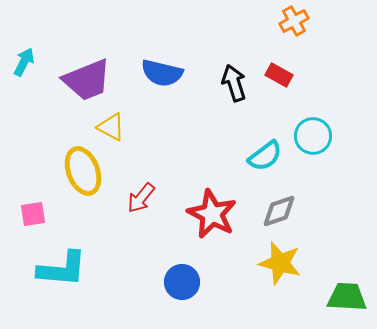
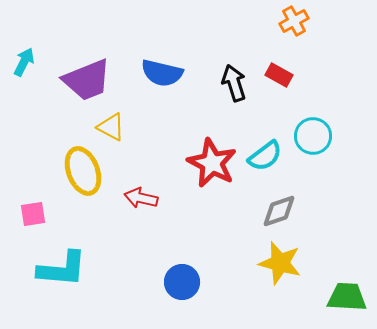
red arrow: rotated 64 degrees clockwise
red star: moved 51 px up
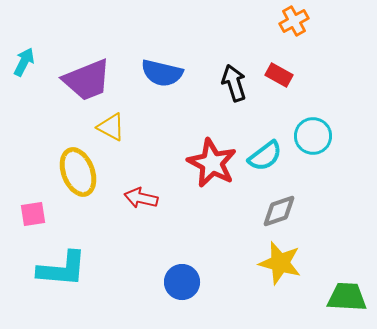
yellow ellipse: moved 5 px left, 1 px down
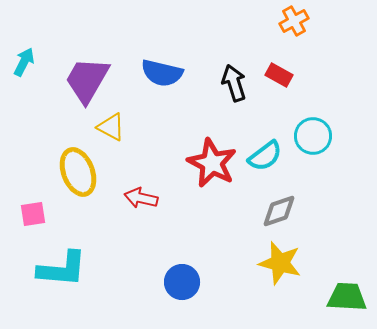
purple trapezoid: rotated 142 degrees clockwise
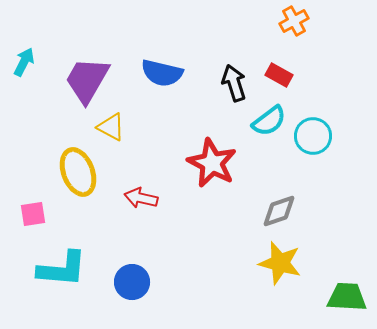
cyan semicircle: moved 4 px right, 35 px up
blue circle: moved 50 px left
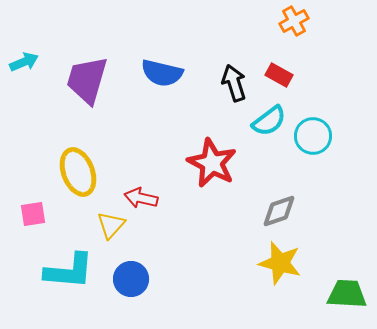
cyan arrow: rotated 40 degrees clockwise
purple trapezoid: rotated 14 degrees counterclockwise
yellow triangle: moved 98 px down; rotated 44 degrees clockwise
cyan L-shape: moved 7 px right, 2 px down
blue circle: moved 1 px left, 3 px up
green trapezoid: moved 3 px up
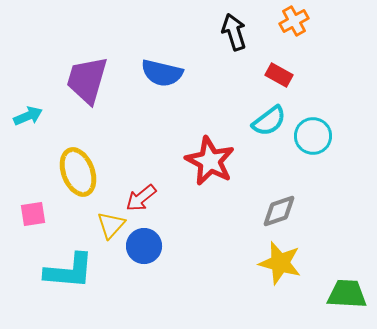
cyan arrow: moved 4 px right, 54 px down
black arrow: moved 51 px up
red star: moved 2 px left, 2 px up
red arrow: rotated 52 degrees counterclockwise
blue circle: moved 13 px right, 33 px up
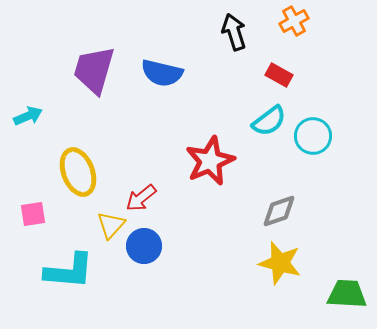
purple trapezoid: moved 7 px right, 10 px up
red star: rotated 21 degrees clockwise
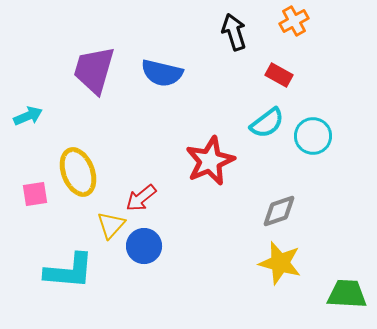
cyan semicircle: moved 2 px left, 2 px down
pink square: moved 2 px right, 20 px up
